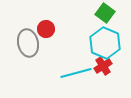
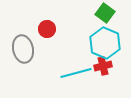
red circle: moved 1 px right
gray ellipse: moved 5 px left, 6 px down
red cross: rotated 18 degrees clockwise
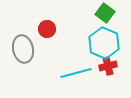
cyan hexagon: moved 1 px left
red cross: moved 5 px right
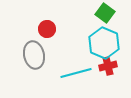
gray ellipse: moved 11 px right, 6 px down
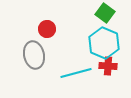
red cross: rotated 18 degrees clockwise
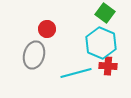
cyan hexagon: moved 3 px left
gray ellipse: rotated 28 degrees clockwise
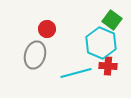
green square: moved 7 px right, 7 px down
gray ellipse: moved 1 px right
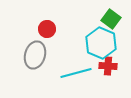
green square: moved 1 px left, 1 px up
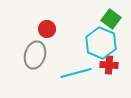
red cross: moved 1 px right, 1 px up
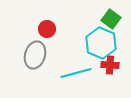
red cross: moved 1 px right
